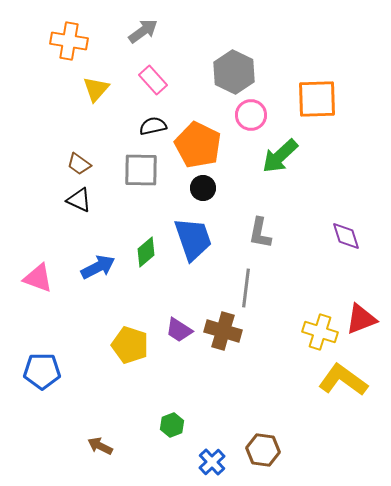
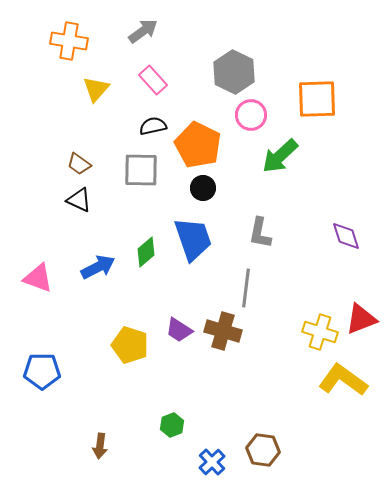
brown arrow: rotated 110 degrees counterclockwise
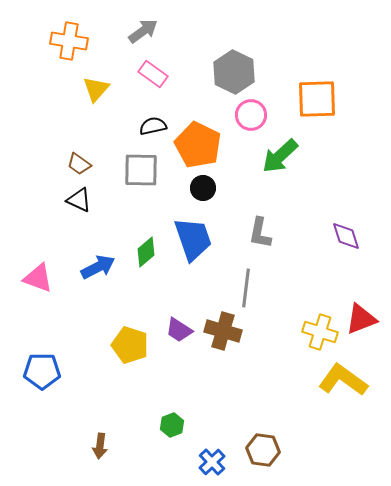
pink rectangle: moved 6 px up; rotated 12 degrees counterclockwise
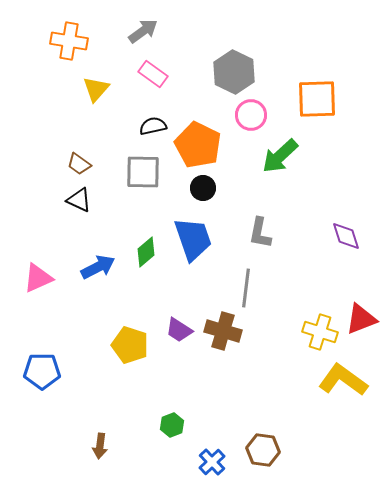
gray square: moved 2 px right, 2 px down
pink triangle: rotated 44 degrees counterclockwise
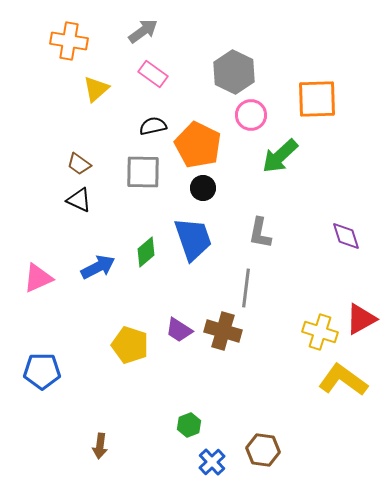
yellow triangle: rotated 8 degrees clockwise
red triangle: rotated 8 degrees counterclockwise
green hexagon: moved 17 px right
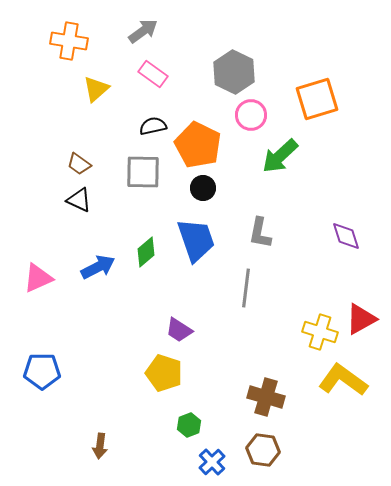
orange square: rotated 15 degrees counterclockwise
blue trapezoid: moved 3 px right, 1 px down
brown cross: moved 43 px right, 66 px down
yellow pentagon: moved 34 px right, 28 px down
